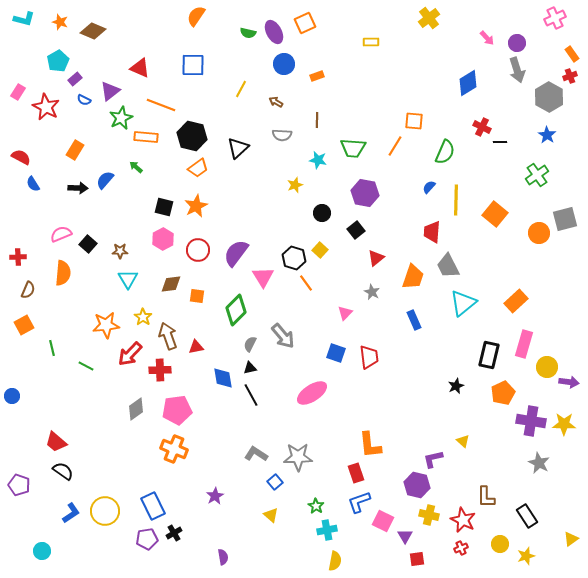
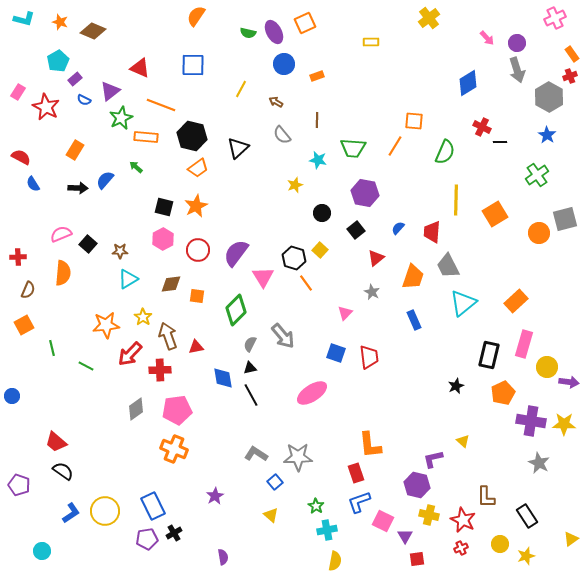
gray semicircle at (282, 135): rotated 48 degrees clockwise
blue semicircle at (429, 187): moved 31 px left, 41 px down
orange square at (495, 214): rotated 20 degrees clockwise
cyan triangle at (128, 279): rotated 30 degrees clockwise
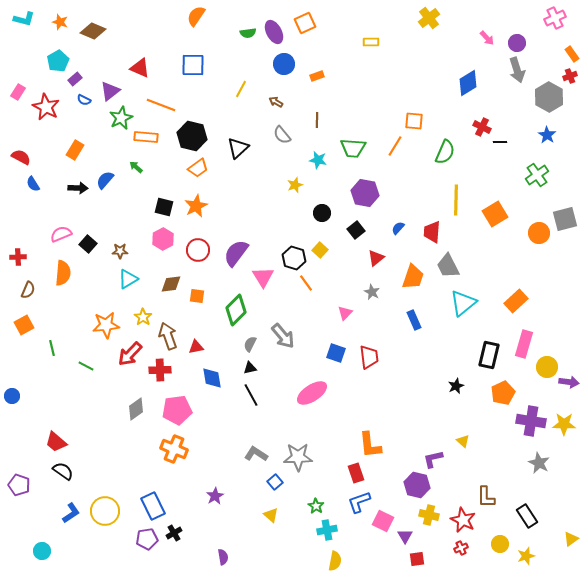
green semicircle at (248, 33): rotated 21 degrees counterclockwise
blue diamond at (223, 378): moved 11 px left
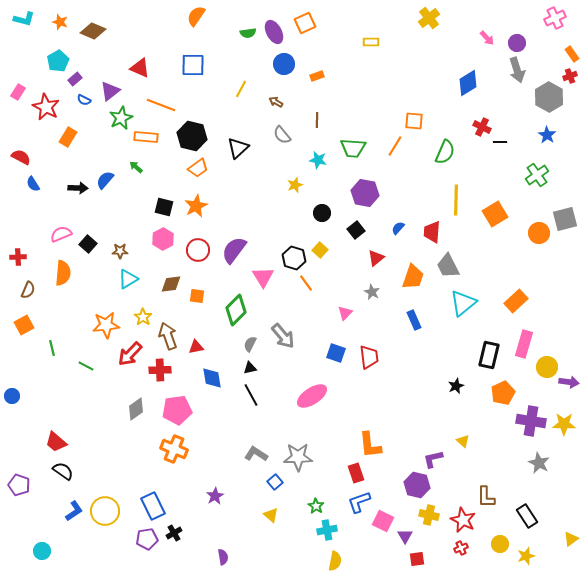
orange rectangle at (75, 150): moved 7 px left, 13 px up
purple semicircle at (236, 253): moved 2 px left, 3 px up
pink ellipse at (312, 393): moved 3 px down
blue L-shape at (71, 513): moved 3 px right, 2 px up
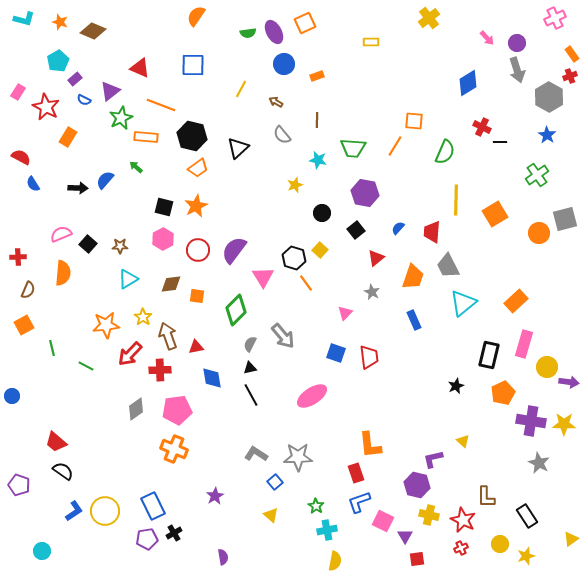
brown star at (120, 251): moved 5 px up
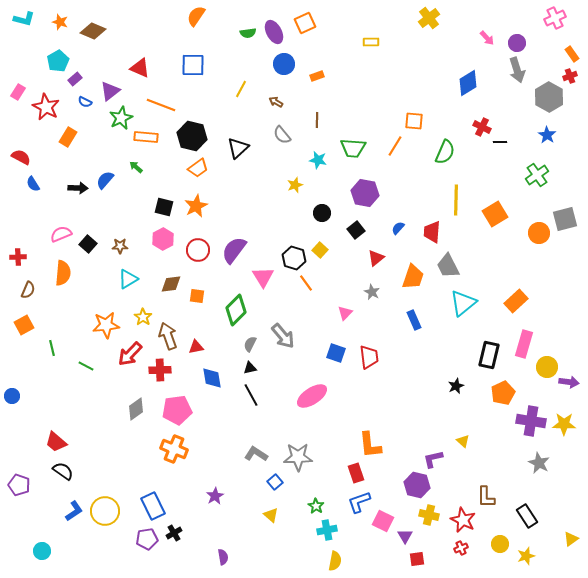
blue semicircle at (84, 100): moved 1 px right, 2 px down
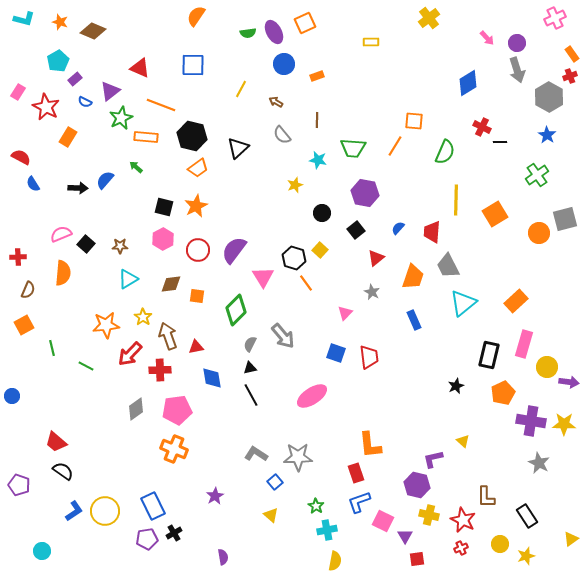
black square at (88, 244): moved 2 px left
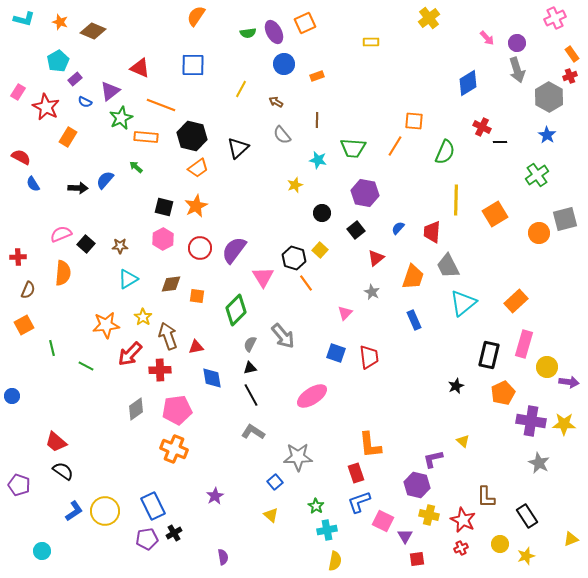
red circle at (198, 250): moved 2 px right, 2 px up
gray L-shape at (256, 454): moved 3 px left, 22 px up
yellow triangle at (571, 539): rotated 14 degrees clockwise
